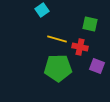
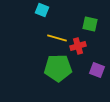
cyan square: rotated 32 degrees counterclockwise
yellow line: moved 1 px up
red cross: moved 2 px left, 1 px up; rotated 28 degrees counterclockwise
purple square: moved 4 px down
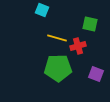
purple square: moved 1 px left, 4 px down
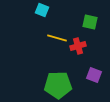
green square: moved 2 px up
green pentagon: moved 17 px down
purple square: moved 2 px left, 1 px down
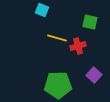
purple square: rotated 21 degrees clockwise
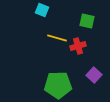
green square: moved 3 px left, 1 px up
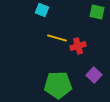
green square: moved 10 px right, 9 px up
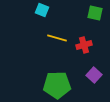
green square: moved 2 px left, 1 px down
red cross: moved 6 px right, 1 px up
green pentagon: moved 1 px left
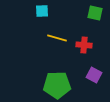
cyan square: moved 1 px down; rotated 24 degrees counterclockwise
red cross: rotated 21 degrees clockwise
purple square: rotated 14 degrees counterclockwise
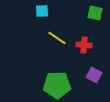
yellow line: rotated 18 degrees clockwise
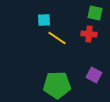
cyan square: moved 2 px right, 9 px down
red cross: moved 5 px right, 11 px up
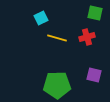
cyan square: moved 3 px left, 2 px up; rotated 24 degrees counterclockwise
red cross: moved 2 px left, 3 px down; rotated 21 degrees counterclockwise
yellow line: rotated 18 degrees counterclockwise
purple square: rotated 14 degrees counterclockwise
